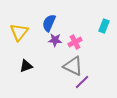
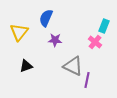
blue semicircle: moved 3 px left, 5 px up
pink cross: moved 20 px right; rotated 24 degrees counterclockwise
purple line: moved 5 px right, 2 px up; rotated 35 degrees counterclockwise
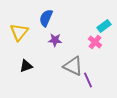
cyan rectangle: rotated 32 degrees clockwise
purple line: moved 1 px right; rotated 35 degrees counterclockwise
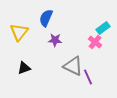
cyan rectangle: moved 1 px left, 2 px down
black triangle: moved 2 px left, 2 px down
purple line: moved 3 px up
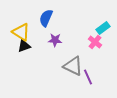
yellow triangle: moved 2 px right; rotated 36 degrees counterclockwise
black triangle: moved 22 px up
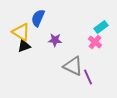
blue semicircle: moved 8 px left
cyan rectangle: moved 2 px left, 1 px up
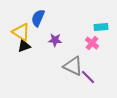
cyan rectangle: rotated 32 degrees clockwise
pink cross: moved 3 px left, 1 px down
purple line: rotated 21 degrees counterclockwise
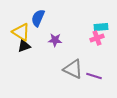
pink cross: moved 5 px right, 5 px up; rotated 32 degrees clockwise
gray triangle: moved 3 px down
purple line: moved 6 px right, 1 px up; rotated 28 degrees counterclockwise
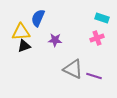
cyan rectangle: moved 1 px right, 9 px up; rotated 24 degrees clockwise
yellow triangle: rotated 36 degrees counterclockwise
